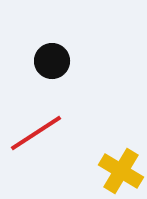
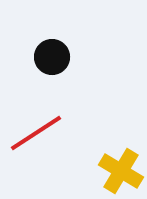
black circle: moved 4 px up
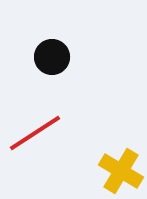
red line: moved 1 px left
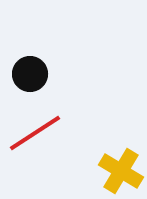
black circle: moved 22 px left, 17 px down
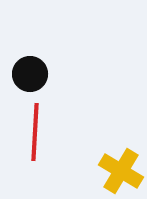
red line: moved 1 px up; rotated 54 degrees counterclockwise
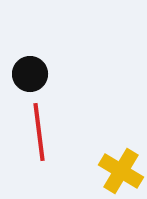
red line: moved 4 px right; rotated 10 degrees counterclockwise
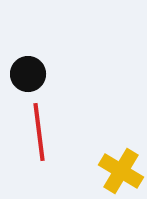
black circle: moved 2 px left
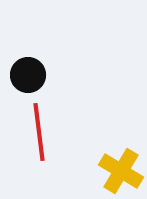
black circle: moved 1 px down
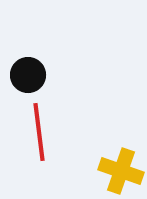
yellow cross: rotated 12 degrees counterclockwise
